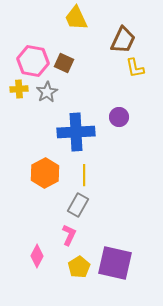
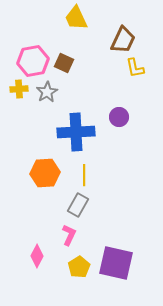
pink hexagon: rotated 20 degrees counterclockwise
orange hexagon: rotated 24 degrees clockwise
purple square: moved 1 px right
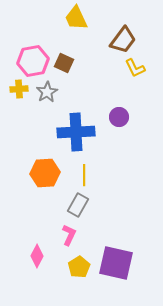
brown trapezoid: rotated 12 degrees clockwise
yellow L-shape: rotated 15 degrees counterclockwise
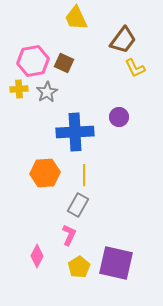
blue cross: moved 1 px left
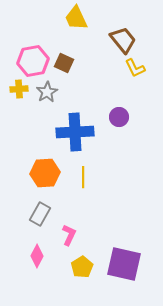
brown trapezoid: rotated 76 degrees counterclockwise
yellow line: moved 1 px left, 2 px down
gray rectangle: moved 38 px left, 9 px down
purple square: moved 8 px right, 1 px down
yellow pentagon: moved 3 px right
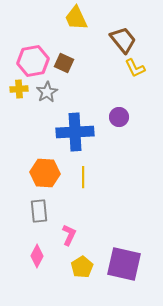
orange hexagon: rotated 8 degrees clockwise
gray rectangle: moved 1 px left, 3 px up; rotated 35 degrees counterclockwise
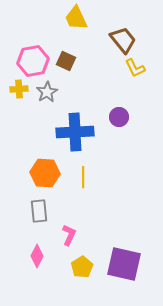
brown square: moved 2 px right, 2 px up
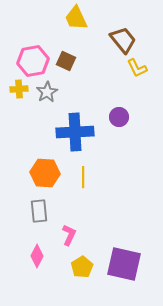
yellow L-shape: moved 2 px right
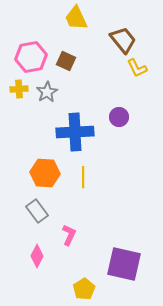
pink hexagon: moved 2 px left, 4 px up
gray rectangle: moved 2 px left; rotated 30 degrees counterclockwise
yellow pentagon: moved 2 px right, 22 px down
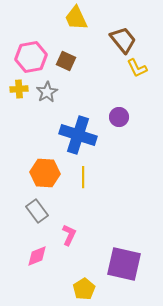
blue cross: moved 3 px right, 3 px down; rotated 21 degrees clockwise
pink diamond: rotated 40 degrees clockwise
